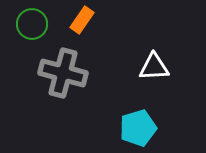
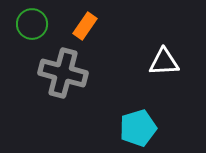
orange rectangle: moved 3 px right, 6 px down
white triangle: moved 10 px right, 5 px up
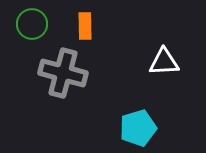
orange rectangle: rotated 36 degrees counterclockwise
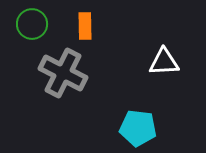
gray cross: rotated 12 degrees clockwise
cyan pentagon: rotated 24 degrees clockwise
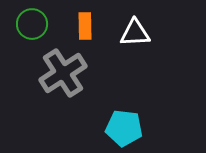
white triangle: moved 29 px left, 29 px up
gray cross: rotated 30 degrees clockwise
cyan pentagon: moved 14 px left
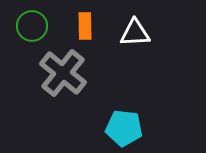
green circle: moved 2 px down
gray cross: rotated 18 degrees counterclockwise
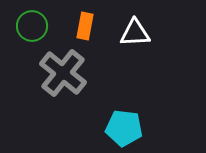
orange rectangle: rotated 12 degrees clockwise
